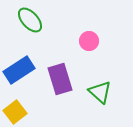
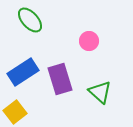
blue rectangle: moved 4 px right, 2 px down
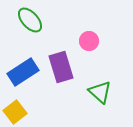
purple rectangle: moved 1 px right, 12 px up
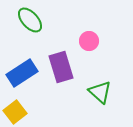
blue rectangle: moved 1 px left, 1 px down
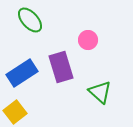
pink circle: moved 1 px left, 1 px up
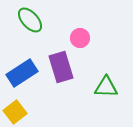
pink circle: moved 8 px left, 2 px up
green triangle: moved 6 px right, 5 px up; rotated 40 degrees counterclockwise
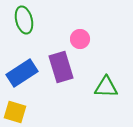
green ellipse: moved 6 px left; rotated 28 degrees clockwise
pink circle: moved 1 px down
yellow square: rotated 35 degrees counterclockwise
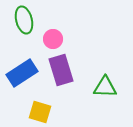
pink circle: moved 27 px left
purple rectangle: moved 3 px down
green triangle: moved 1 px left
yellow square: moved 25 px right
